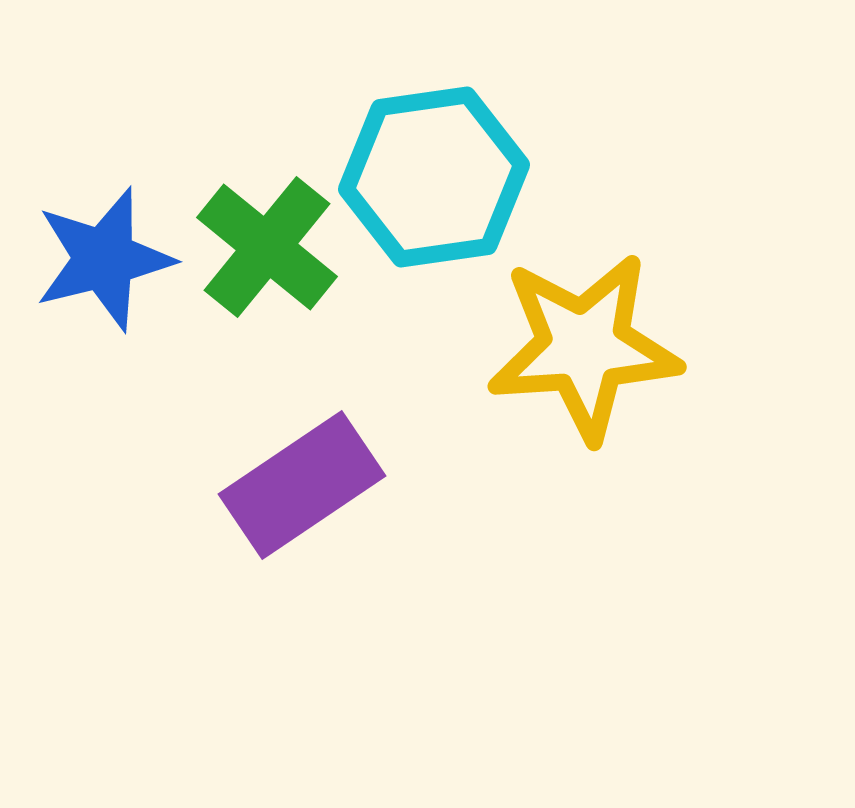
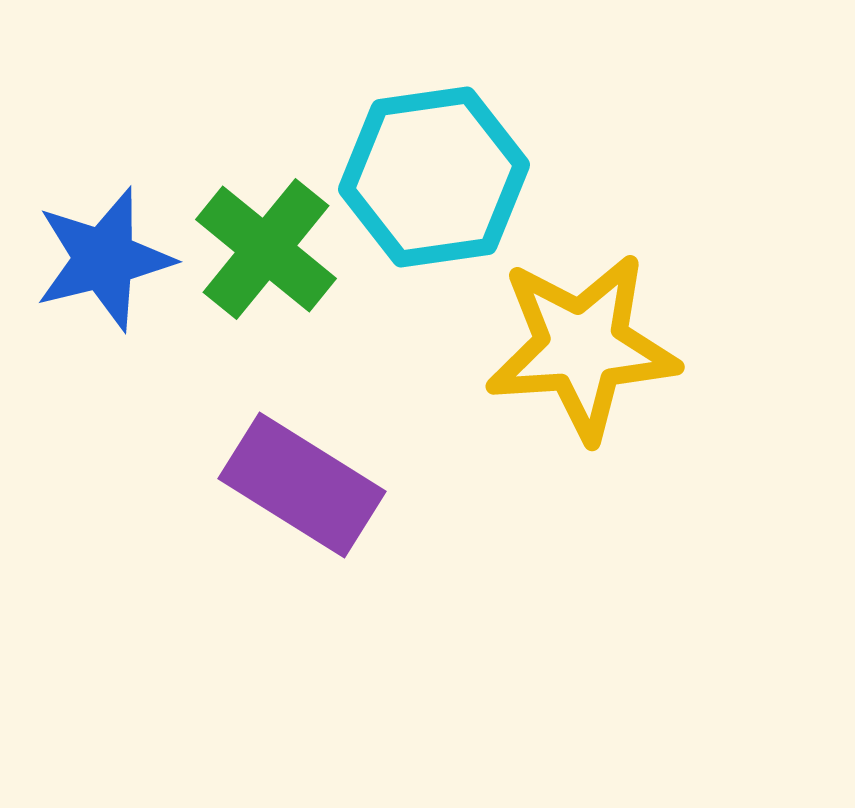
green cross: moved 1 px left, 2 px down
yellow star: moved 2 px left
purple rectangle: rotated 66 degrees clockwise
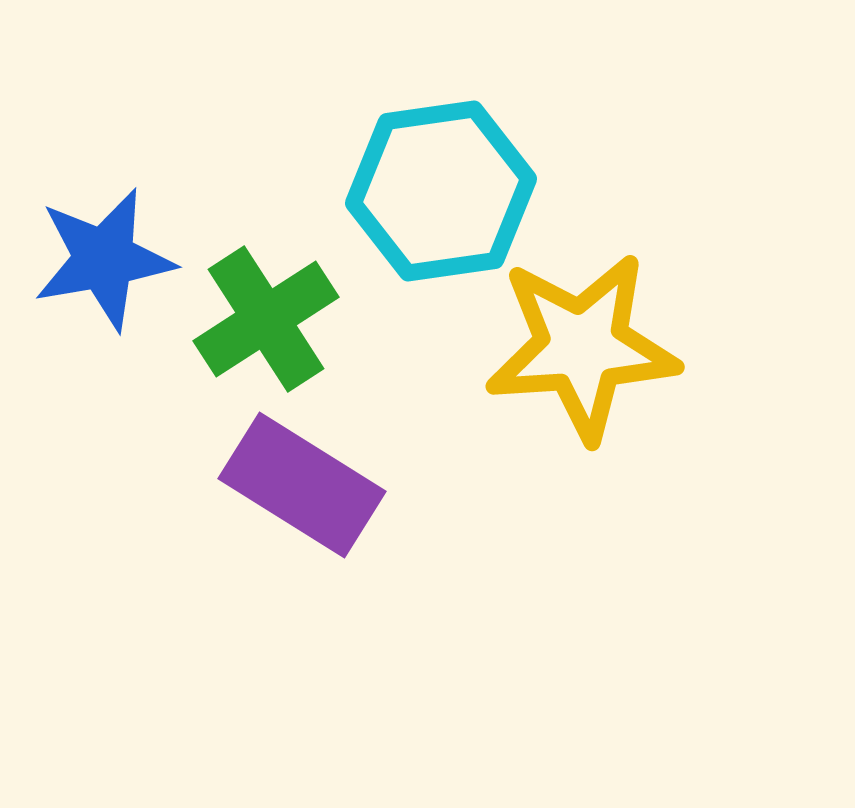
cyan hexagon: moved 7 px right, 14 px down
green cross: moved 70 px down; rotated 18 degrees clockwise
blue star: rotated 4 degrees clockwise
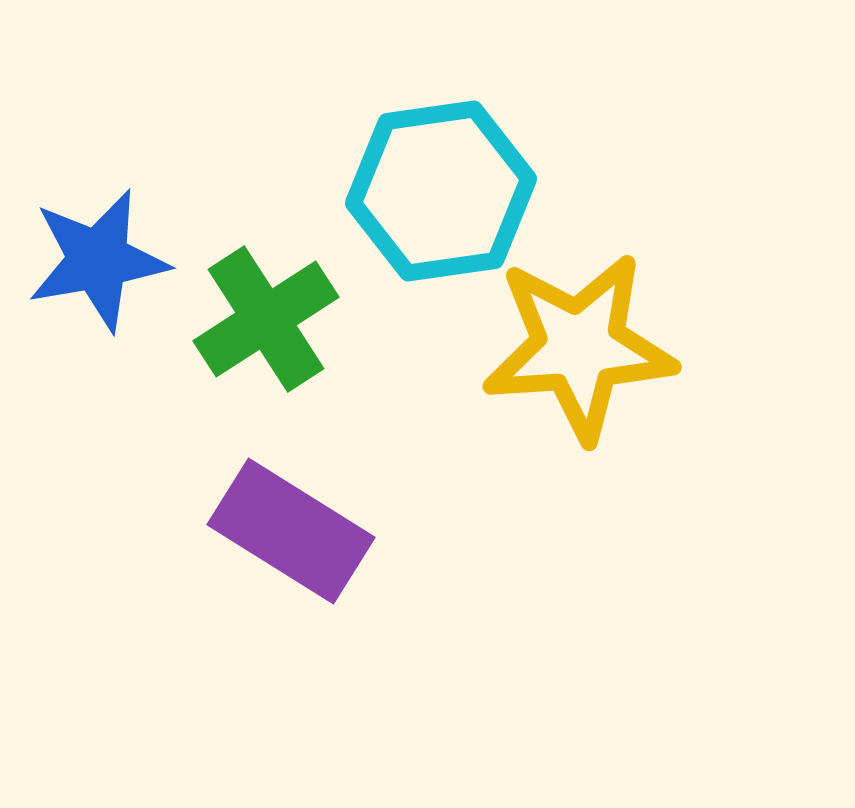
blue star: moved 6 px left, 1 px down
yellow star: moved 3 px left
purple rectangle: moved 11 px left, 46 px down
